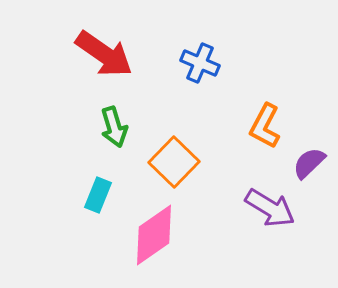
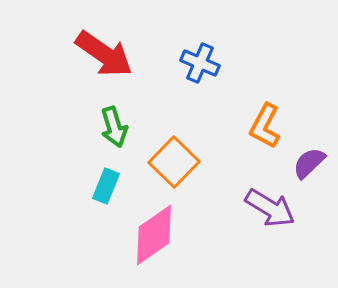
cyan rectangle: moved 8 px right, 9 px up
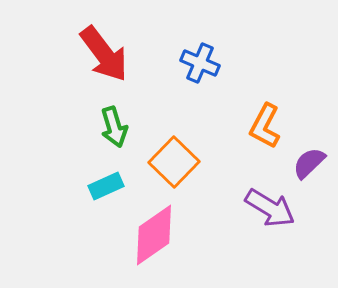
red arrow: rotated 18 degrees clockwise
cyan rectangle: rotated 44 degrees clockwise
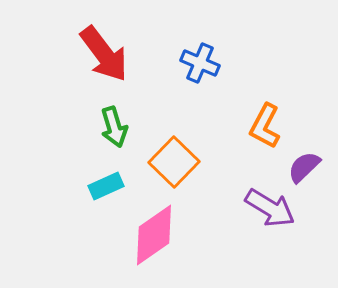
purple semicircle: moved 5 px left, 4 px down
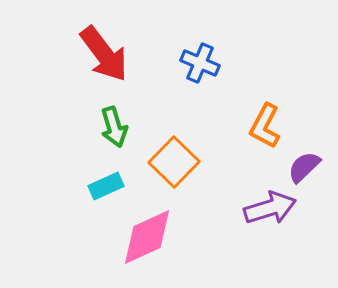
purple arrow: rotated 48 degrees counterclockwise
pink diamond: moved 7 px left, 2 px down; rotated 10 degrees clockwise
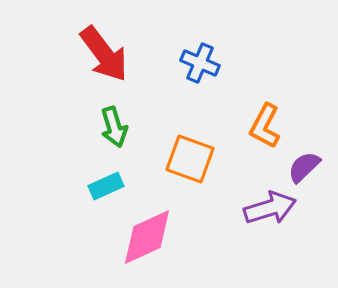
orange square: moved 16 px right, 3 px up; rotated 24 degrees counterclockwise
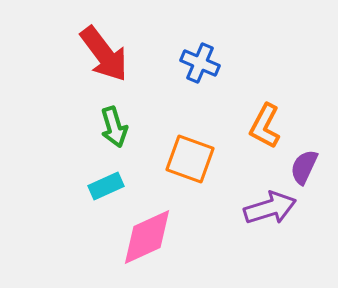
purple semicircle: rotated 21 degrees counterclockwise
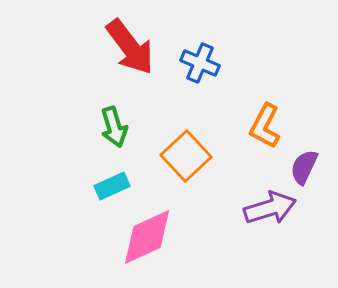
red arrow: moved 26 px right, 7 px up
orange square: moved 4 px left, 3 px up; rotated 27 degrees clockwise
cyan rectangle: moved 6 px right
